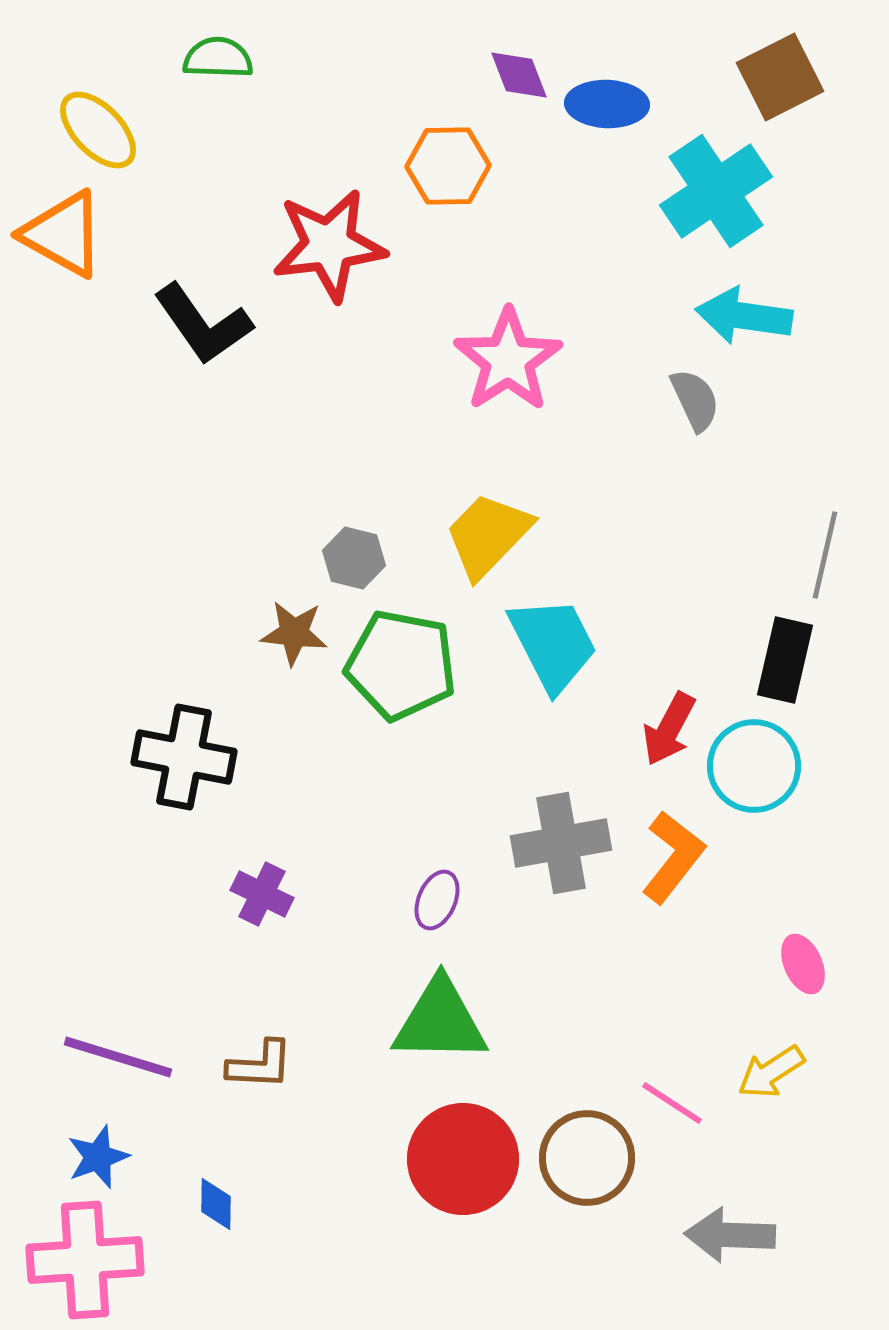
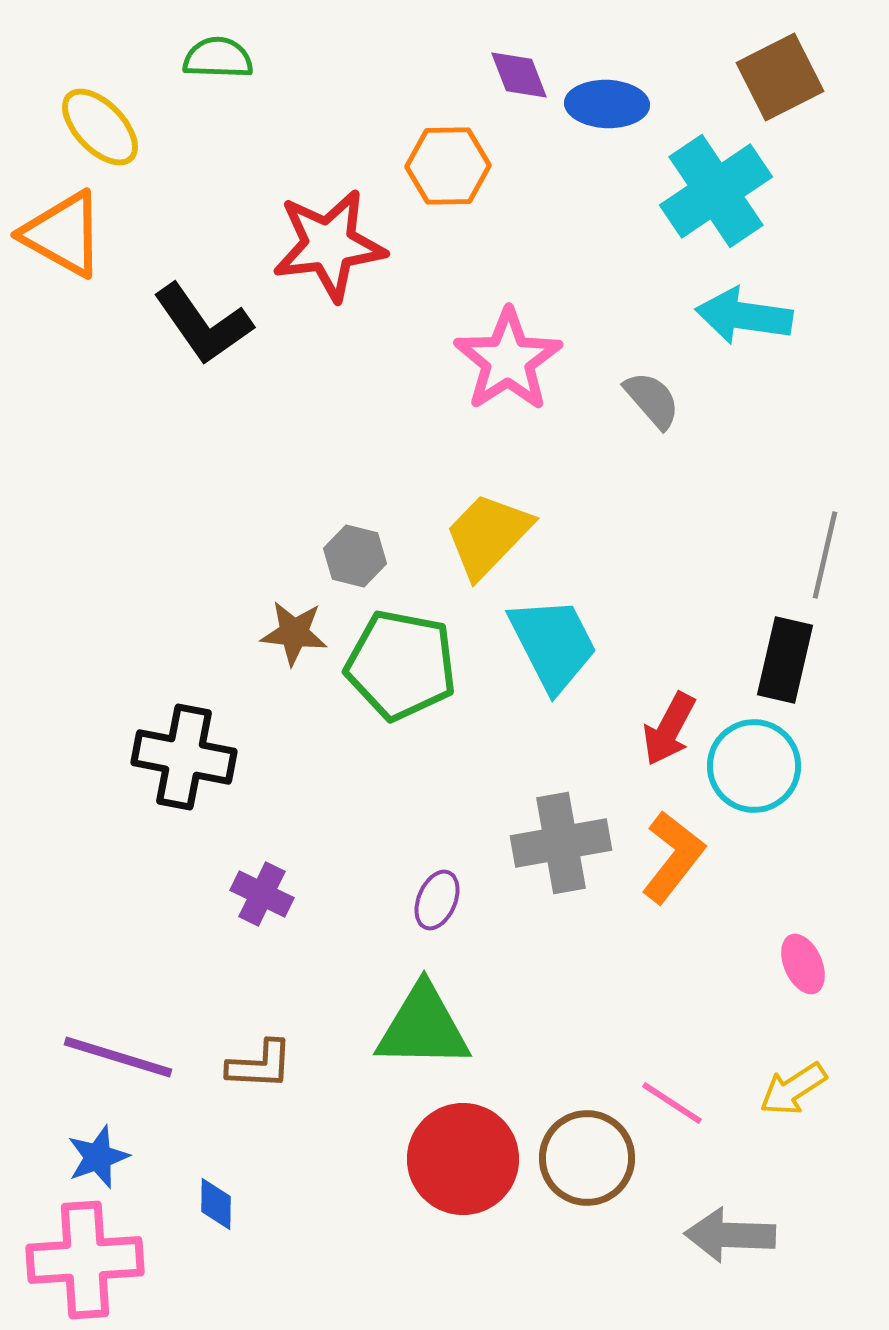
yellow ellipse: moved 2 px right, 3 px up
gray semicircle: moved 43 px left; rotated 16 degrees counterclockwise
gray hexagon: moved 1 px right, 2 px up
green triangle: moved 17 px left, 6 px down
yellow arrow: moved 22 px right, 17 px down
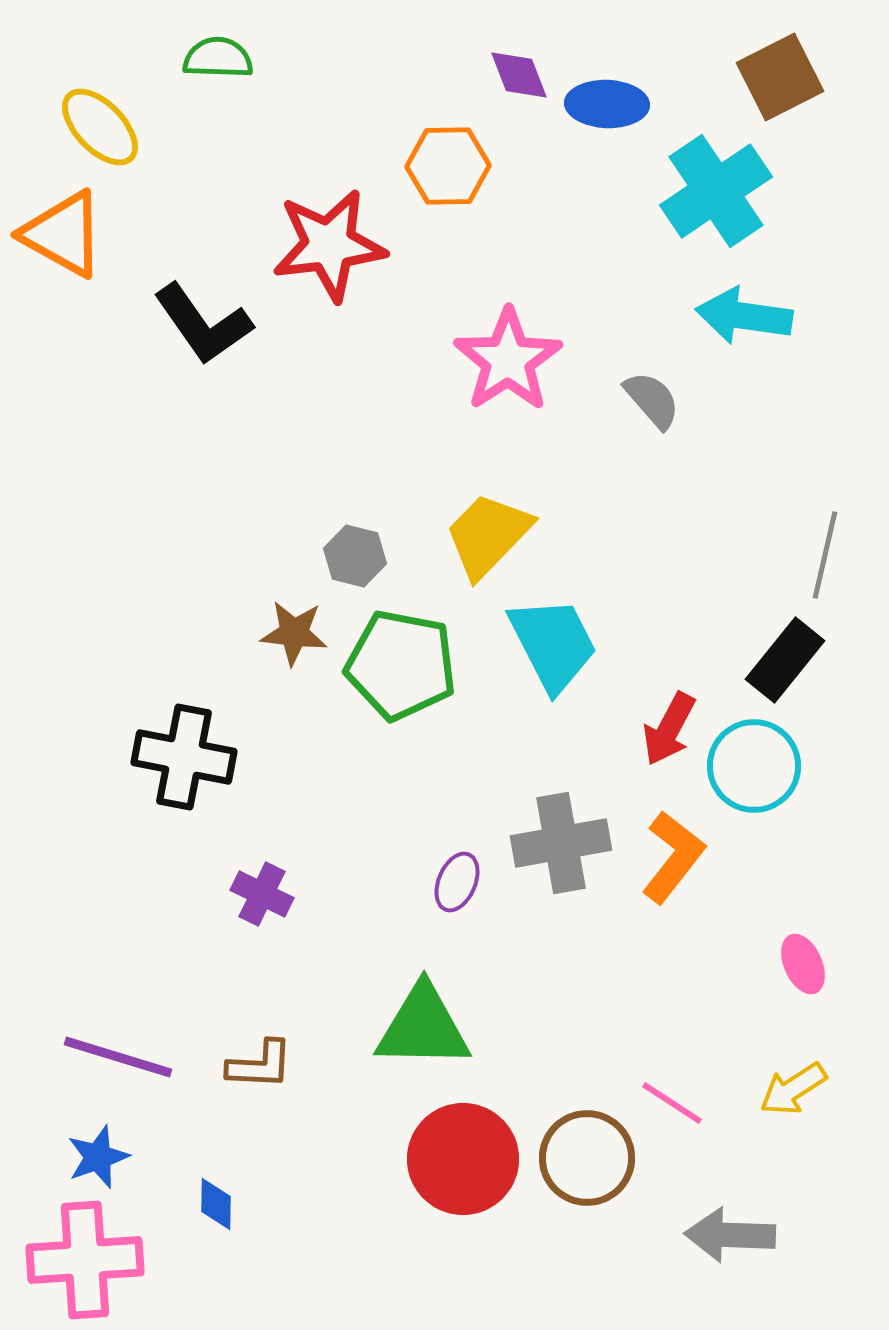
black rectangle: rotated 26 degrees clockwise
purple ellipse: moved 20 px right, 18 px up
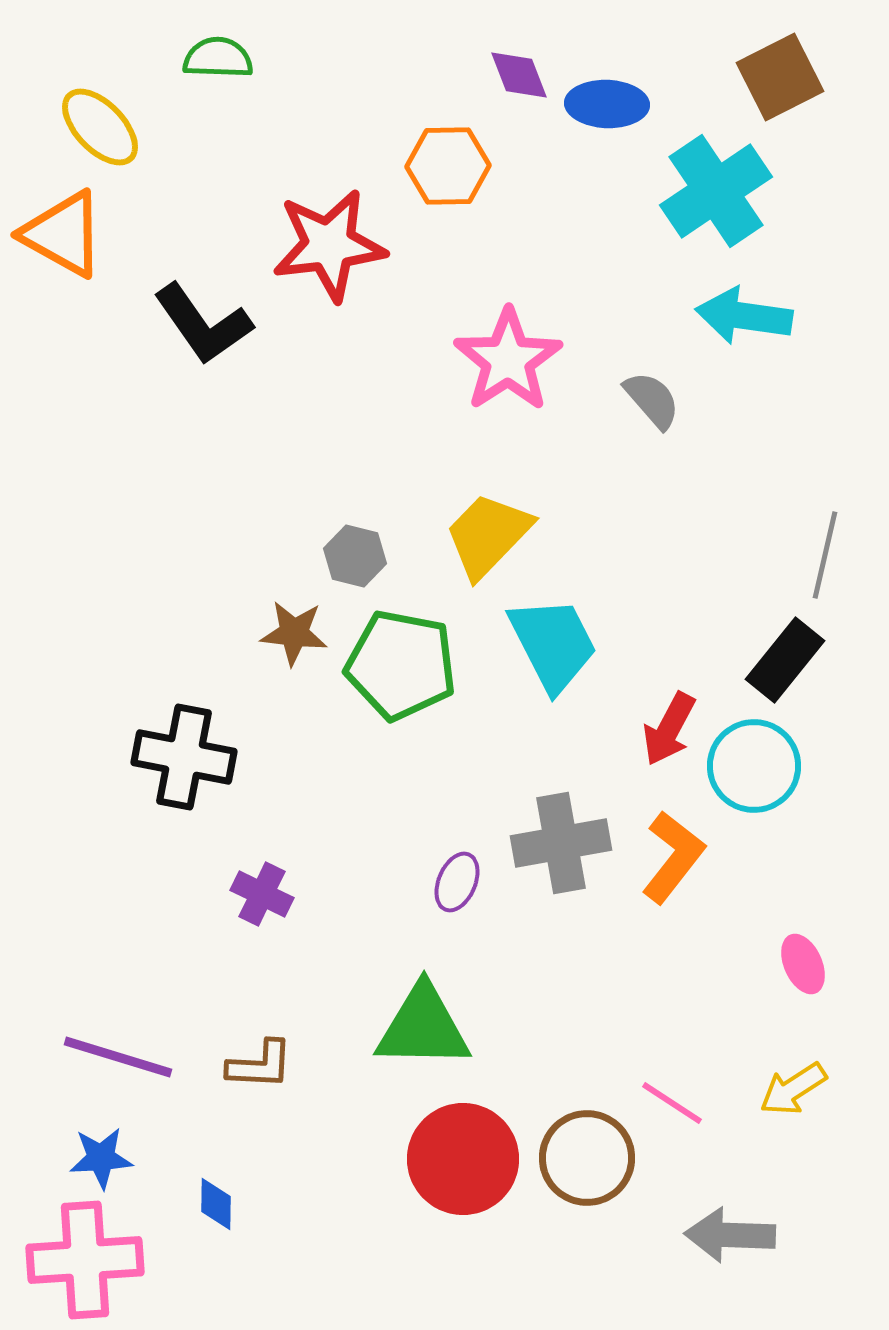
blue star: moved 3 px right, 1 px down; rotated 16 degrees clockwise
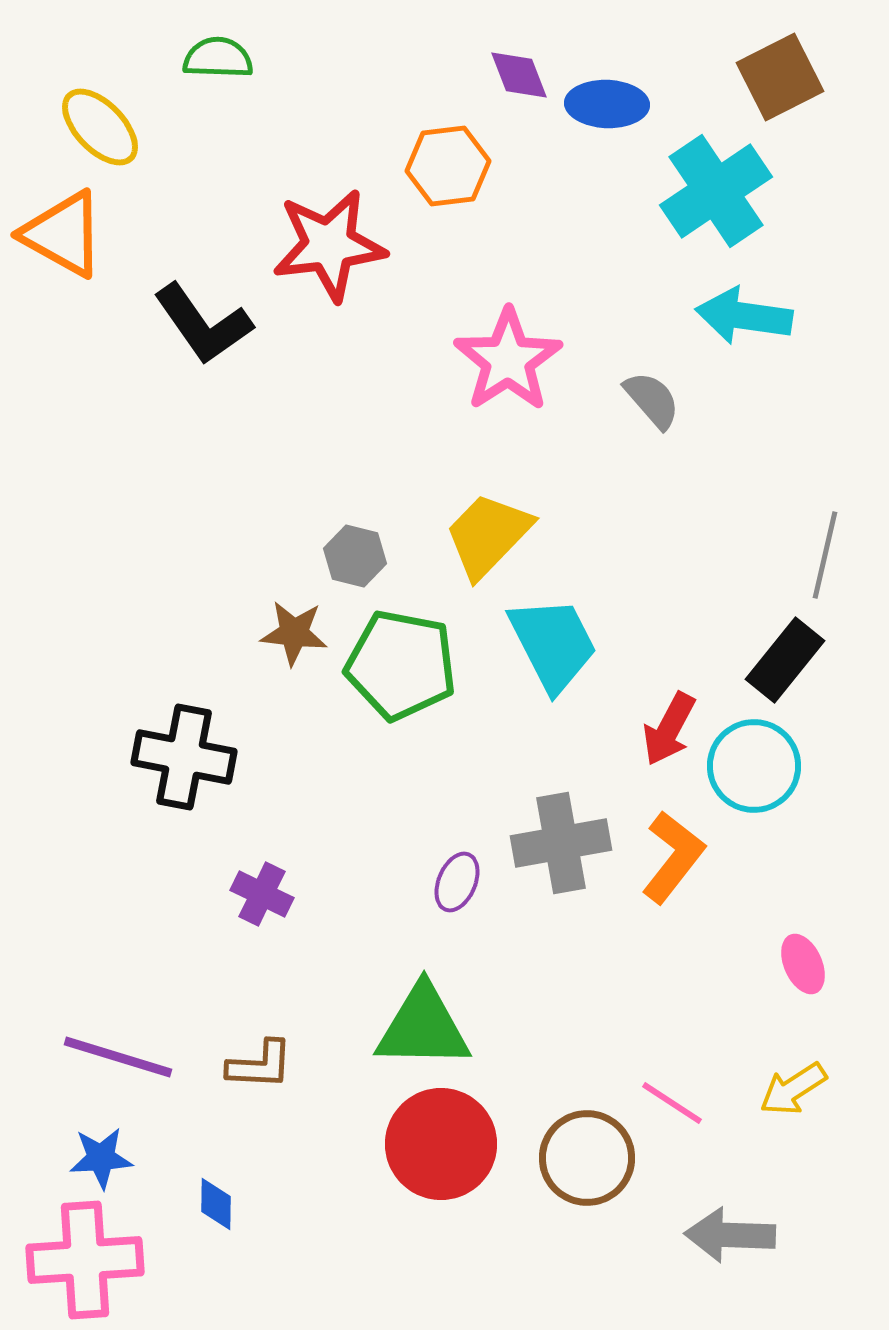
orange hexagon: rotated 6 degrees counterclockwise
red circle: moved 22 px left, 15 px up
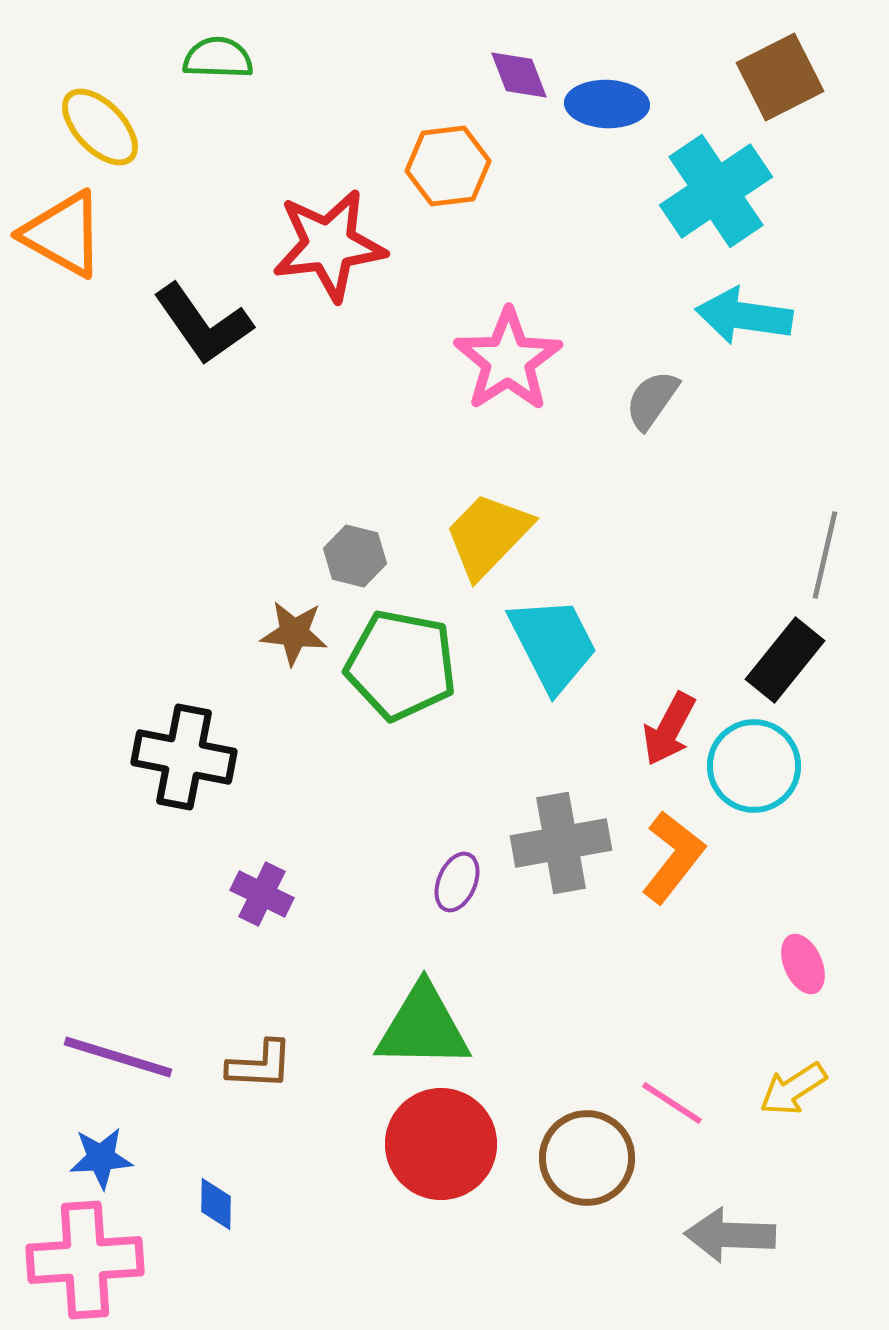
gray semicircle: rotated 104 degrees counterclockwise
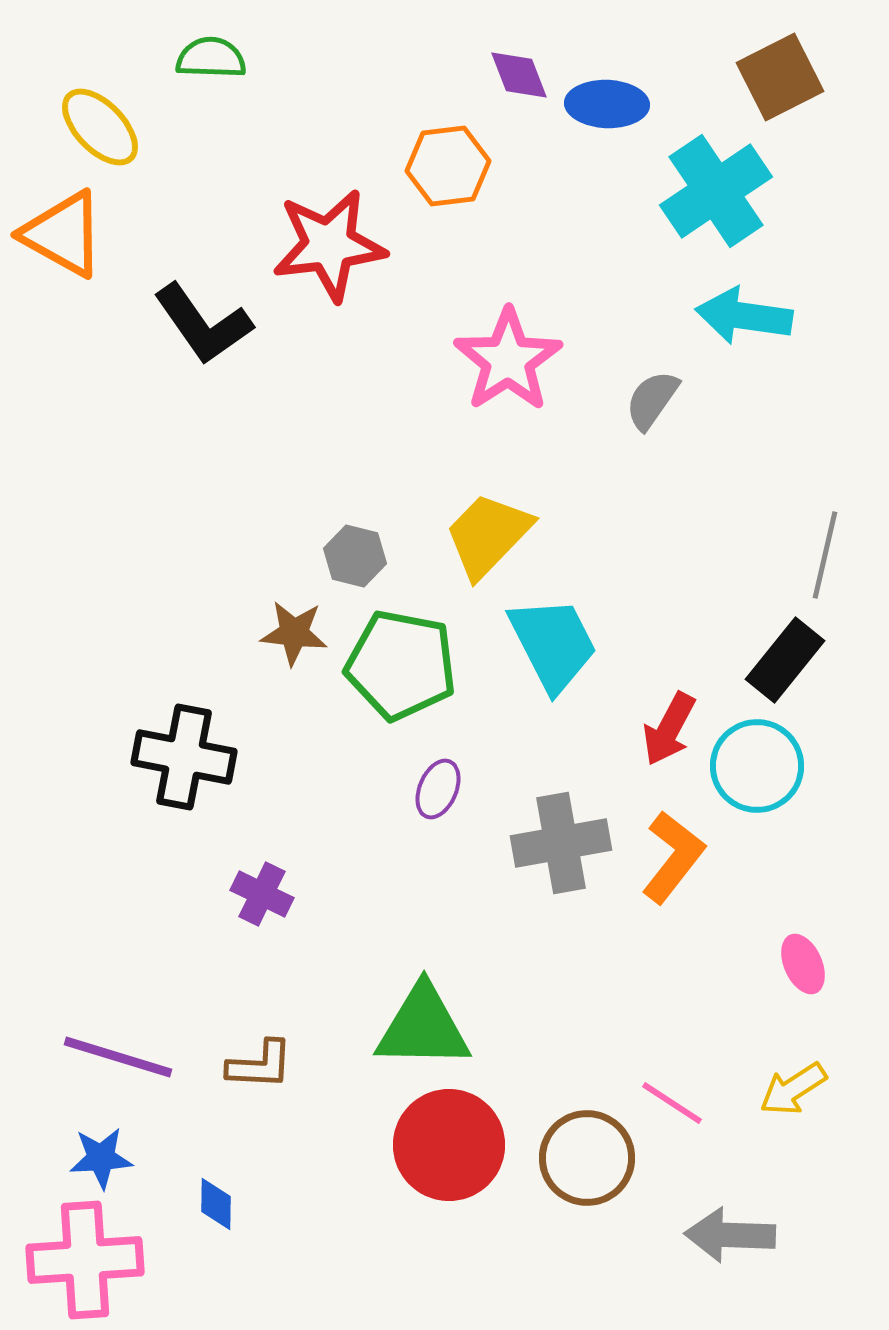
green semicircle: moved 7 px left
cyan circle: moved 3 px right
purple ellipse: moved 19 px left, 93 px up
red circle: moved 8 px right, 1 px down
